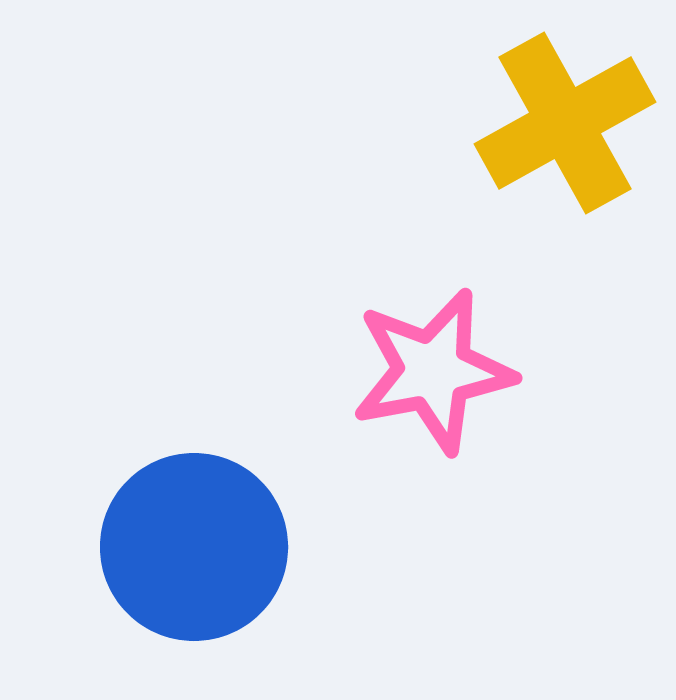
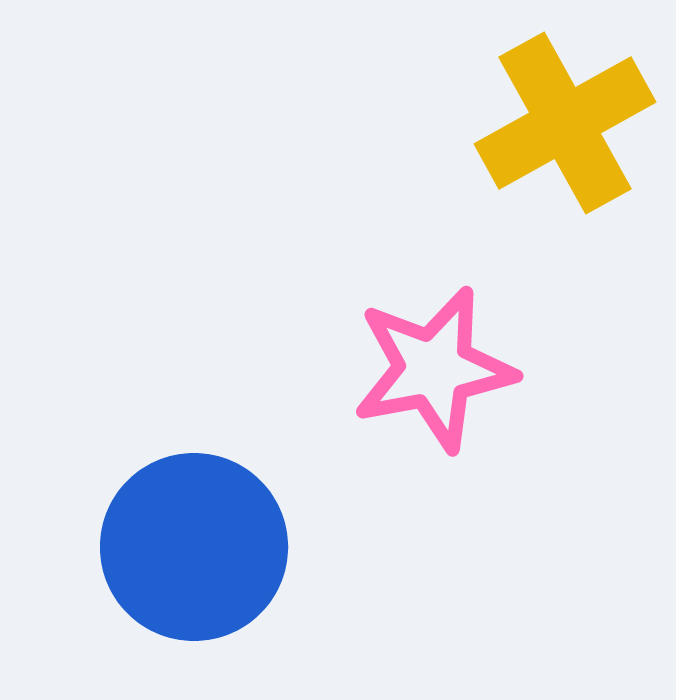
pink star: moved 1 px right, 2 px up
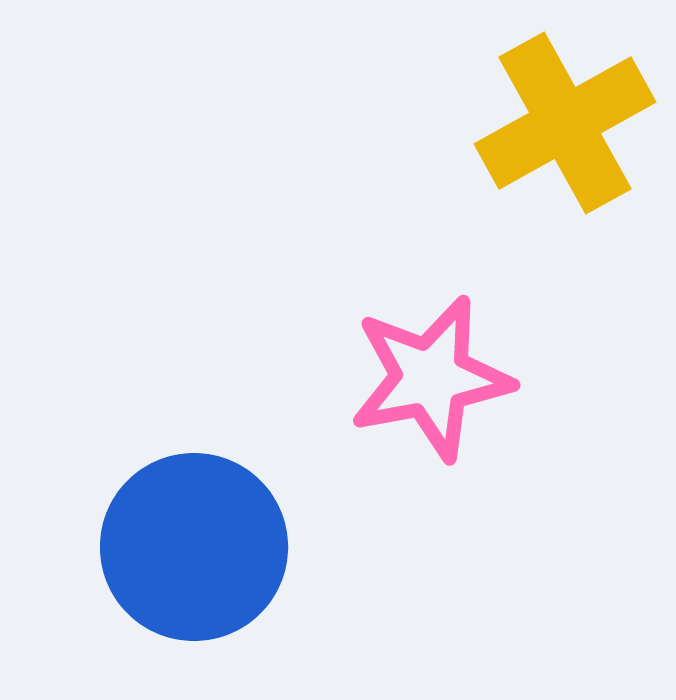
pink star: moved 3 px left, 9 px down
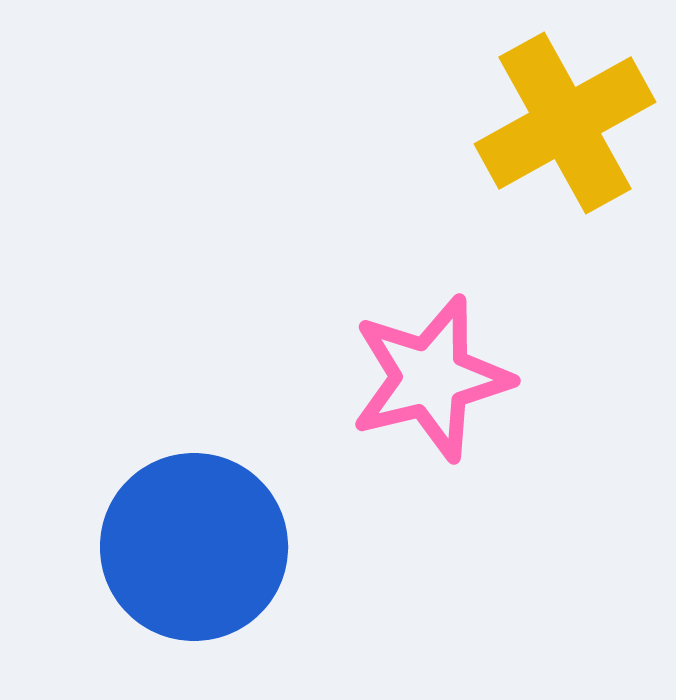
pink star: rotated 3 degrees counterclockwise
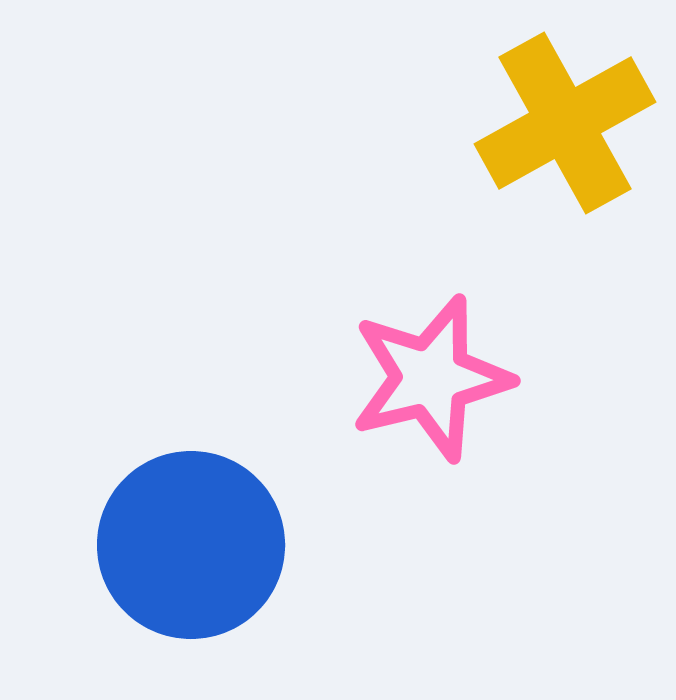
blue circle: moved 3 px left, 2 px up
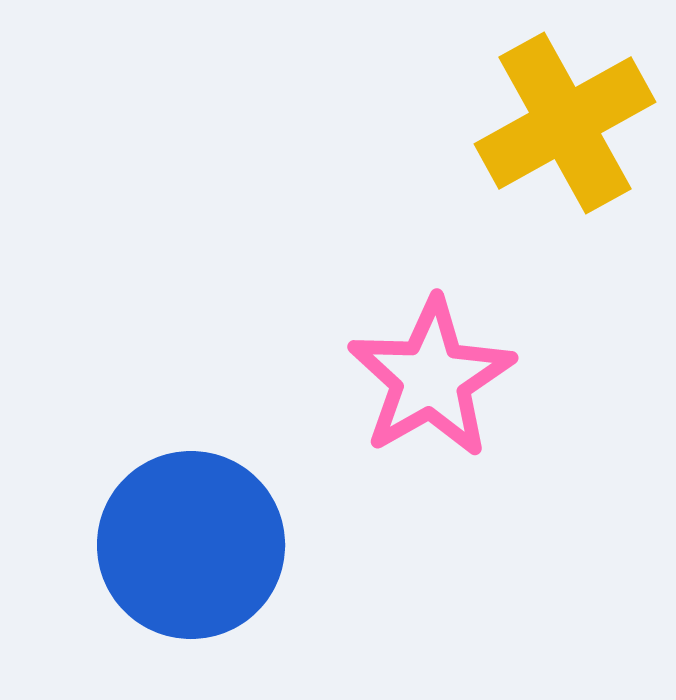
pink star: rotated 16 degrees counterclockwise
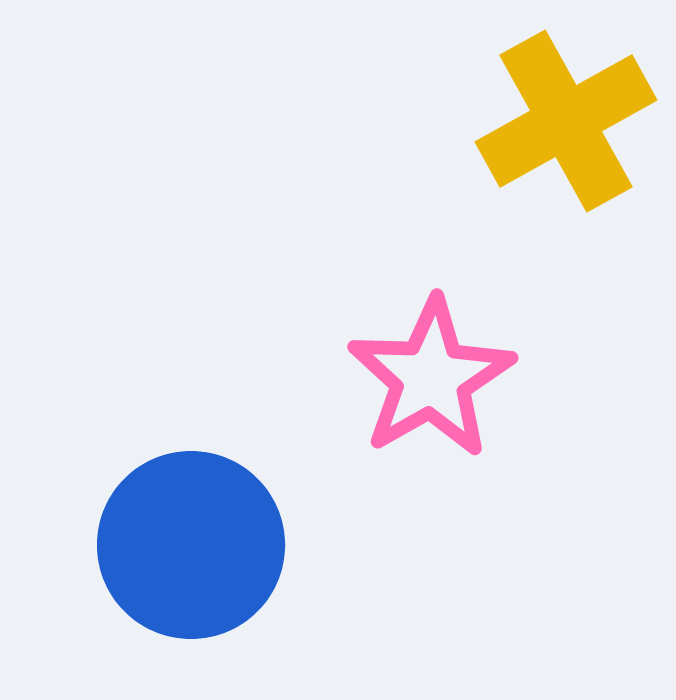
yellow cross: moved 1 px right, 2 px up
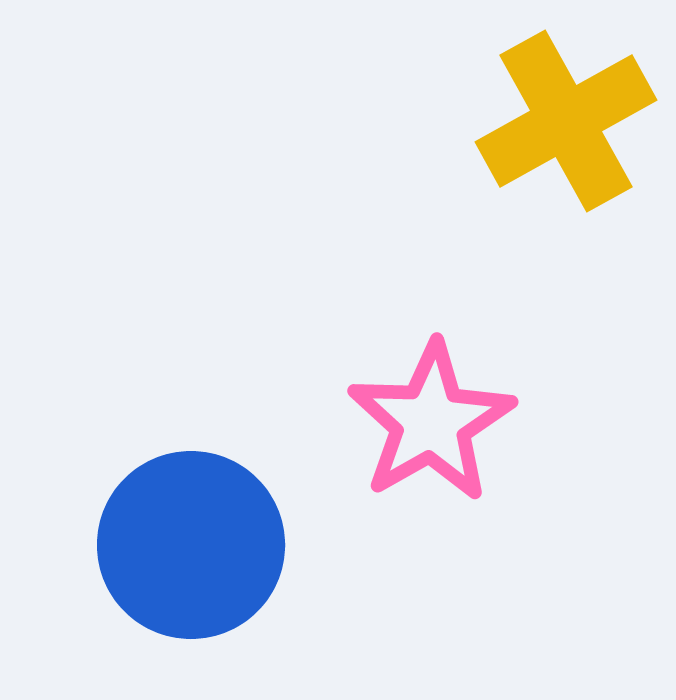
pink star: moved 44 px down
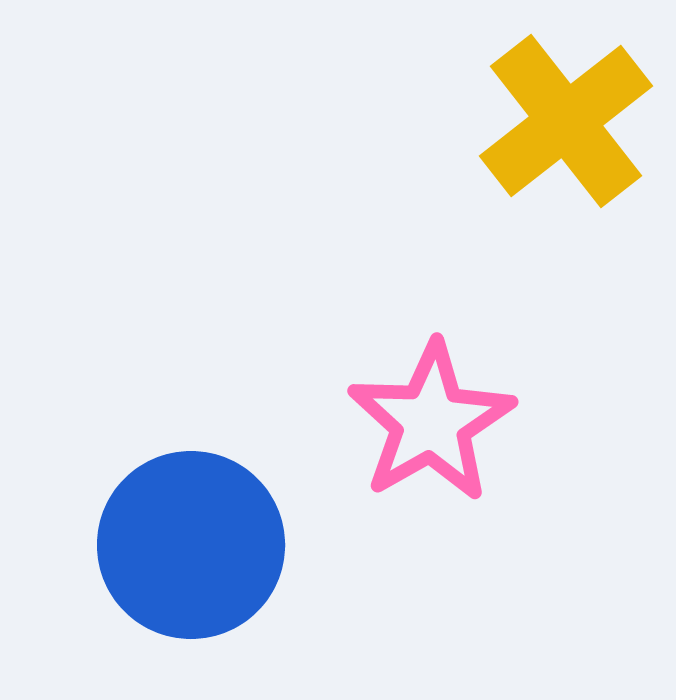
yellow cross: rotated 9 degrees counterclockwise
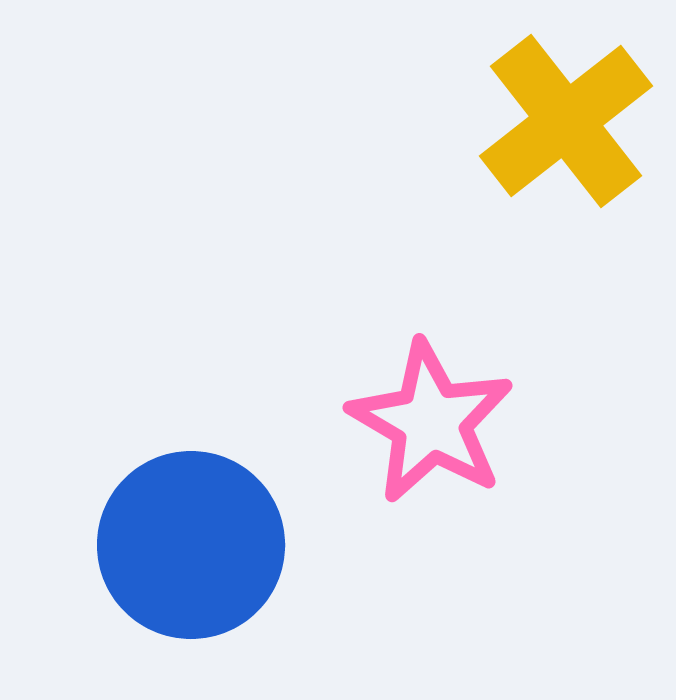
pink star: rotated 12 degrees counterclockwise
